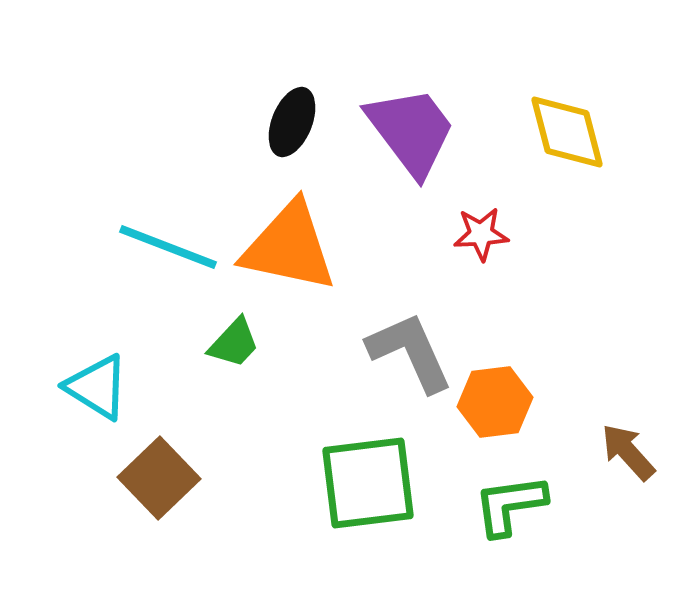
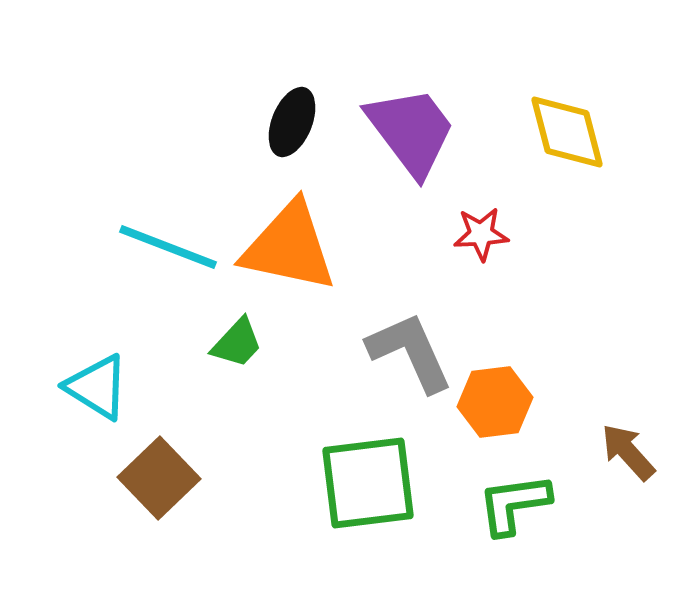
green trapezoid: moved 3 px right
green L-shape: moved 4 px right, 1 px up
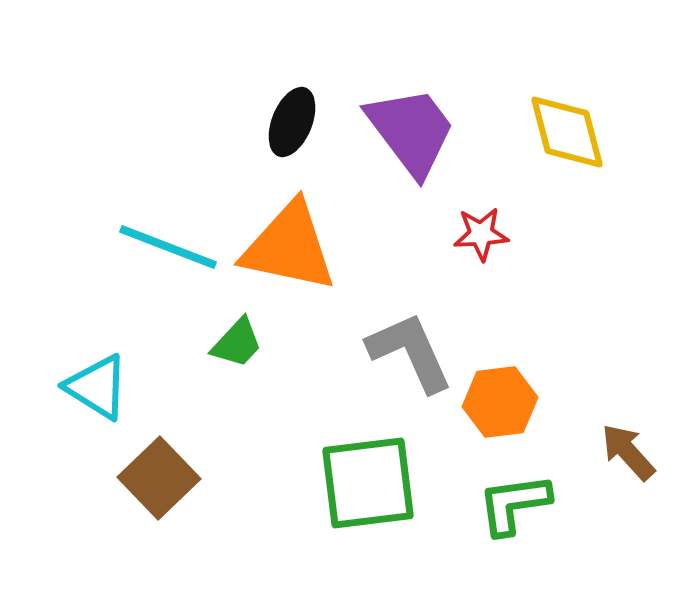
orange hexagon: moved 5 px right
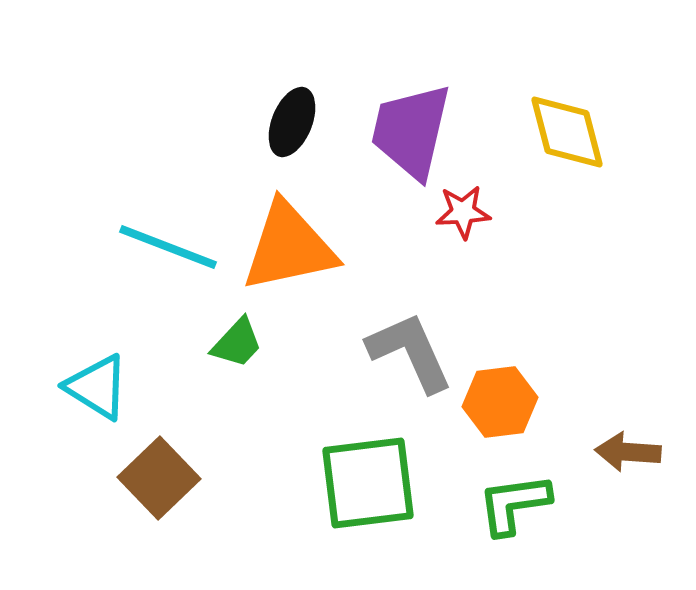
purple trapezoid: rotated 130 degrees counterclockwise
red star: moved 18 px left, 22 px up
orange triangle: rotated 24 degrees counterclockwise
brown arrow: rotated 44 degrees counterclockwise
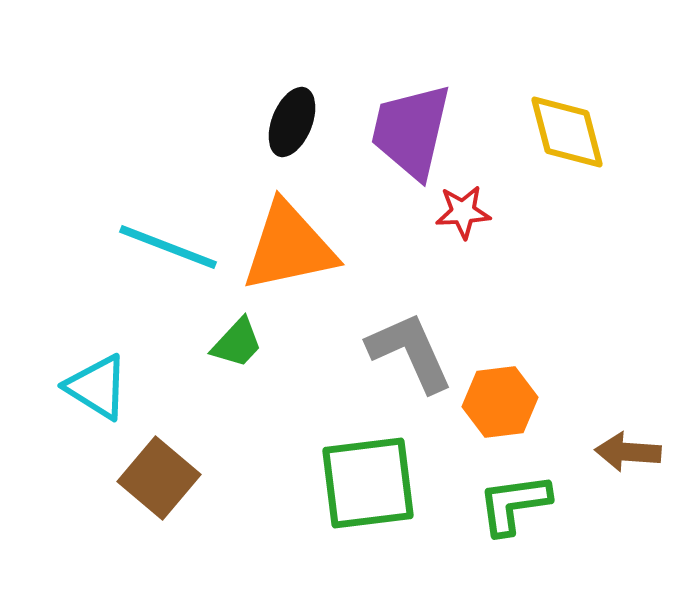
brown square: rotated 6 degrees counterclockwise
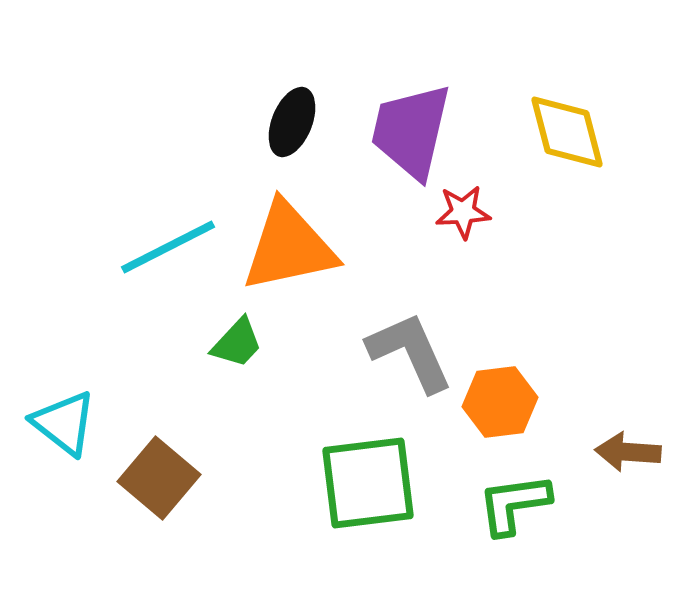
cyan line: rotated 48 degrees counterclockwise
cyan triangle: moved 33 px left, 36 px down; rotated 6 degrees clockwise
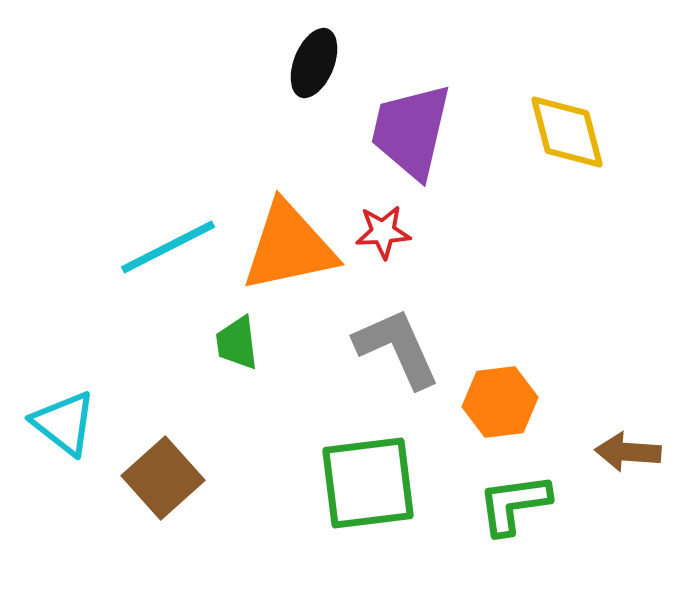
black ellipse: moved 22 px right, 59 px up
red star: moved 80 px left, 20 px down
green trapezoid: rotated 130 degrees clockwise
gray L-shape: moved 13 px left, 4 px up
brown square: moved 4 px right; rotated 8 degrees clockwise
